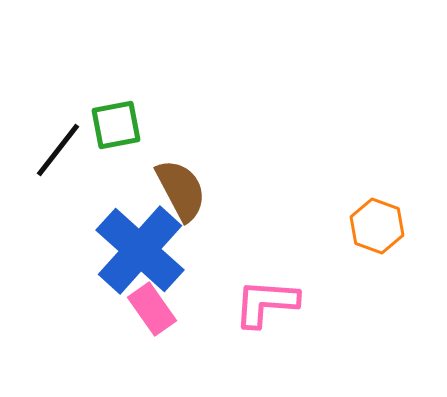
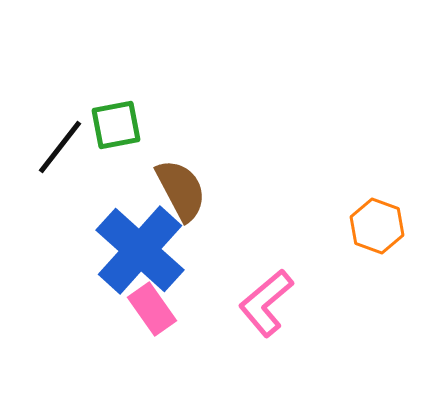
black line: moved 2 px right, 3 px up
pink L-shape: rotated 44 degrees counterclockwise
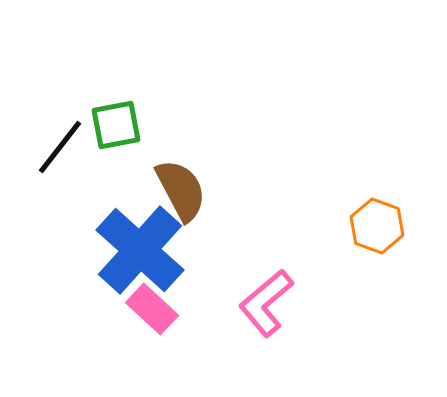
pink rectangle: rotated 12 degrees counterclockwise
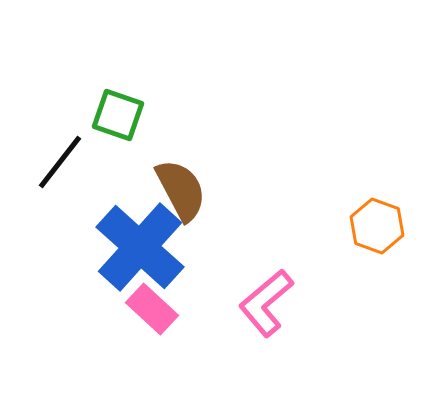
green square: moved 2 px right, 10 px up; rotated 30 degrees clockwise
black line: moved 15 px down
blue cross: moved 3 px up
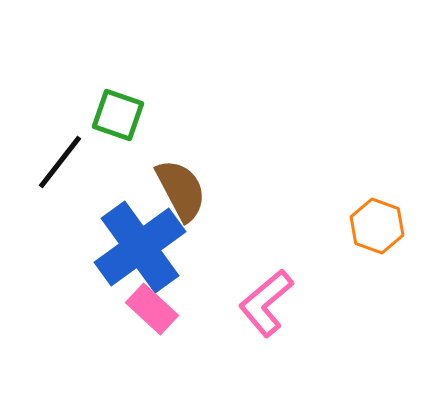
blue cross: rotated 12 degrees clockwise
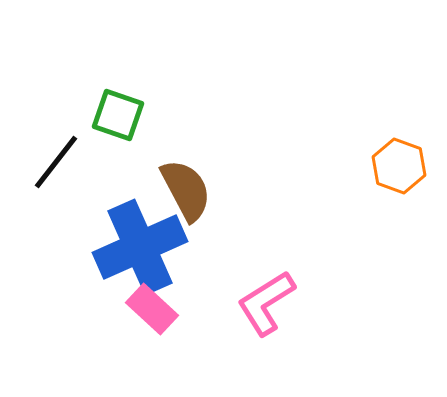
black line: moved 4 px left
brown semicircle: moved 5 px right
orange hexagon: moved 22 px right, 60 px up
blue cross: rotated 12 degrees clockwise
pink L-shape: rotated 8 degrees clockwise
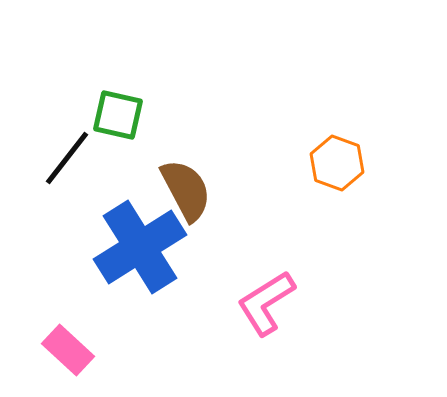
green square: rotated 6 degrees counterclockwise
black line: moved 11 px right, 4 px up
orange hexagon: moved 62 px left, 3 px up
blue cross: rotated 8 degrees counterclockwise
pink rectangle: moved 84 px left, 41 px down
